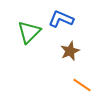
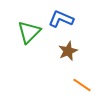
brown star: moved 2 px left
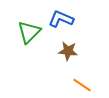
brown star: rotated 30 degrees clockwise
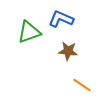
green triangle: rotated 25 degrees clockwise
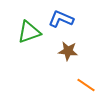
orange line: moved 4 px right
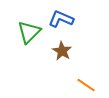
green triangle: rotated 25 degrees counterclockwise
brown star: moved 6 px left; rotated 24 degrees clockwise
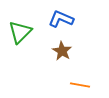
green triangle: moved 9 px left
orange line: moved 6 px left; rotated 24 degrees counterclockwise
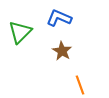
blue L-shape: moved 2 px left, 1 px up
orange line: rotated 60 degrees clockwise
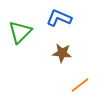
brown star: moved 2 px down; rotated 24 degrees counterclockwise
orange line: rotated 72 degrees clockwise
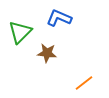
brown star: moved 15 px left
orange line: moved 4 px right, 2 px up
